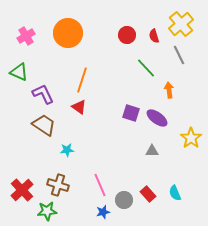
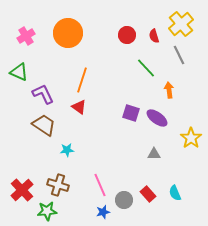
gray triangle: moved 2 px right, 3 px down
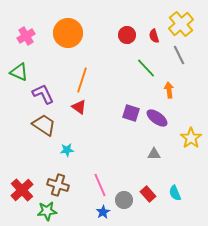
blue star: rotated 16 degrees counterclockwise
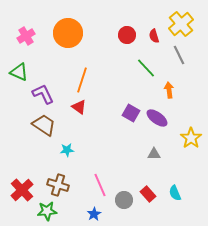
purple square: rotated 12 degrees clockwise
blue star: moved 9 px left, 2 px down
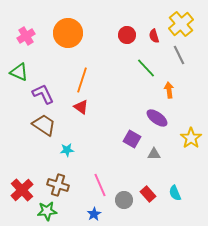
red triangle: moved 2 px right
purple square: moved 1 px right, 26 px down
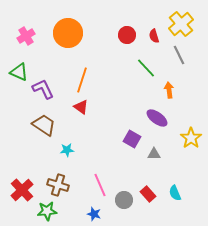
purple L-shape: moved 5 px up
blue star: rotated 24 degrees counterclockwise
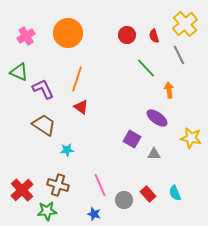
yellow cross: moved 4 px right
orange line: moved 5 px left, 1 px up
yellow star: rotated 25 degrees counterclockwise
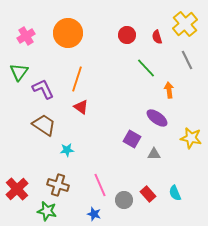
red semicircle: moved 3 px right, 1 px down
gray line: moved 8 px right, 5 px down
green triangle: rotated 42 degrees clockwise
red cross: moved 5 px left, 1 px up
green star: rotated 18 degrees clockwise
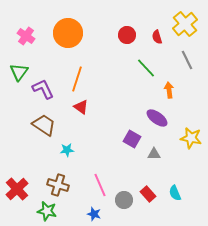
pink cross: rotated 24 degrees counterclockwise
